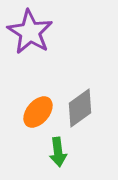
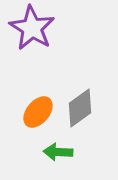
purple star: moved 2 px right, 4 px up
green arrow: rotated 100 degrees clockwise
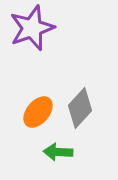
purple star: rotated 21 degrees clockwise
gray diamond: rotated 12 degrees counterclockwise
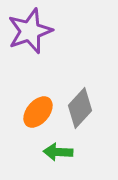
purple star: moved 2 px left, 3 px down
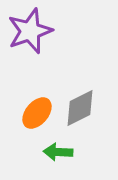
gray diamond: rotated 21 degrees clockwise
orange ellipse: moved 1 px left, 1 px down
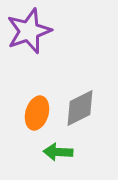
purple star: moved 1 px left
orange ellipse: rotated 24 degrees counterclockwise
